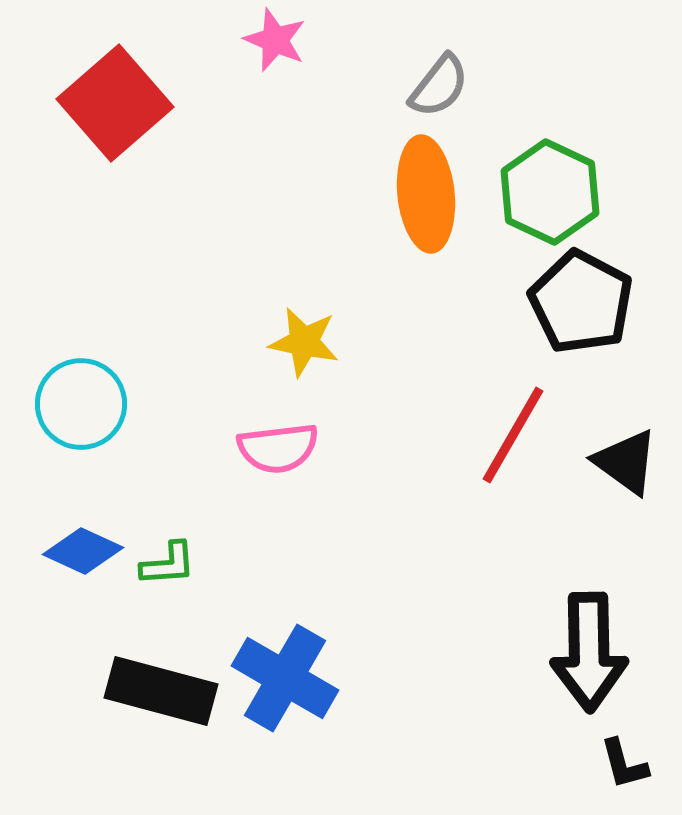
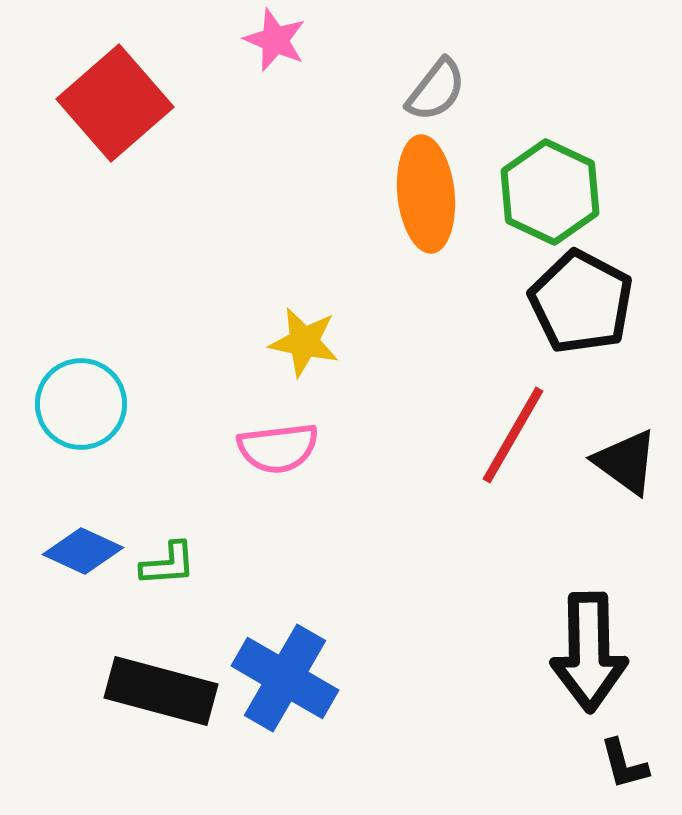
gray semicircle: moved 3 px left, 4 px down
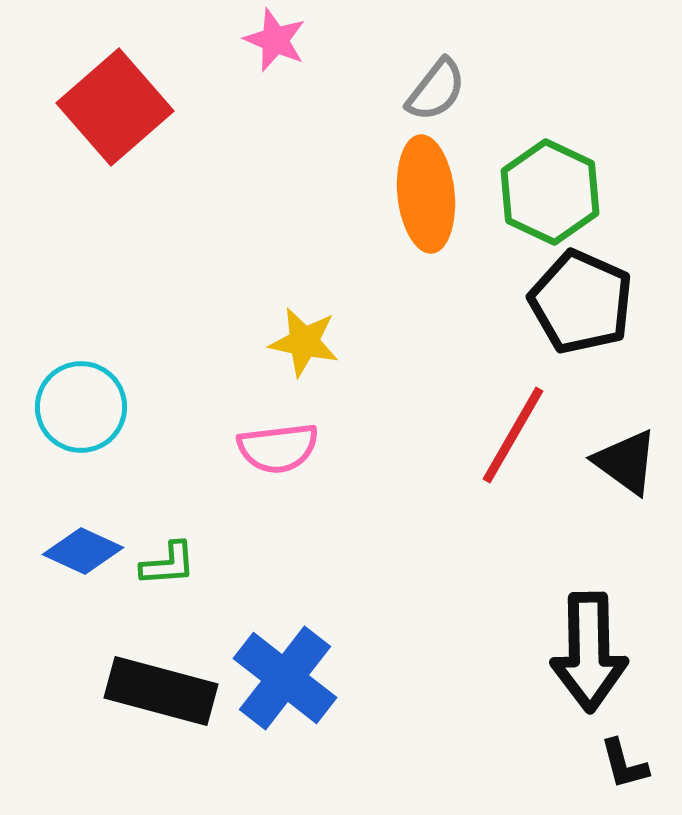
red square: moved 4 px down
black pentagon: rotated 4 degrees counterclockwise
cyan circle: moved 3 px down
blue cross: rotated 8 degrees clockwise
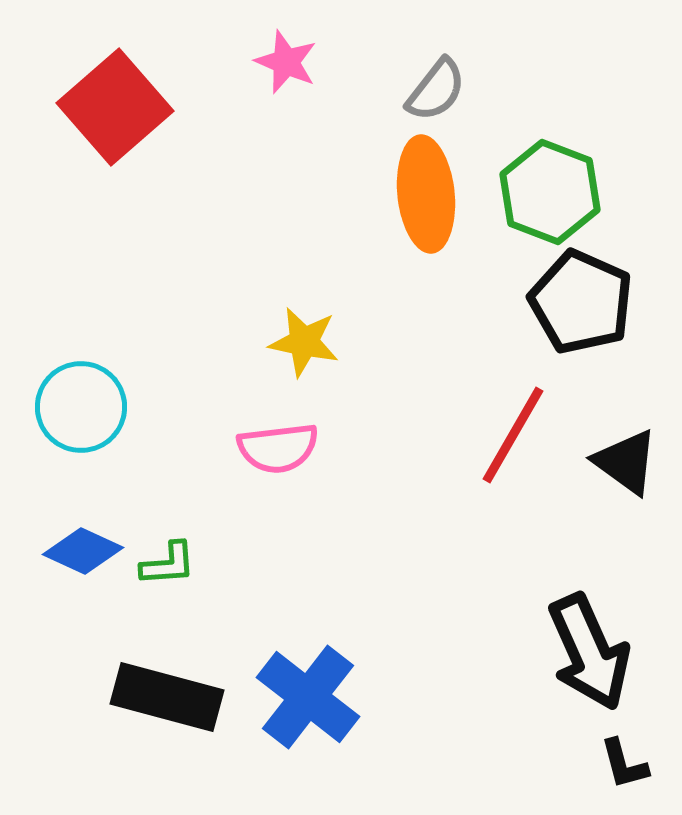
pink star: moved 11 px right, 22 px down
green hexagon: rotated 4 degrees counterclockwise
black arrow: rotated 23 degrees counterclockwise
blue cross: moved 23 px right, 19 px down
black rectangle: moved 6 px right, 6 px down
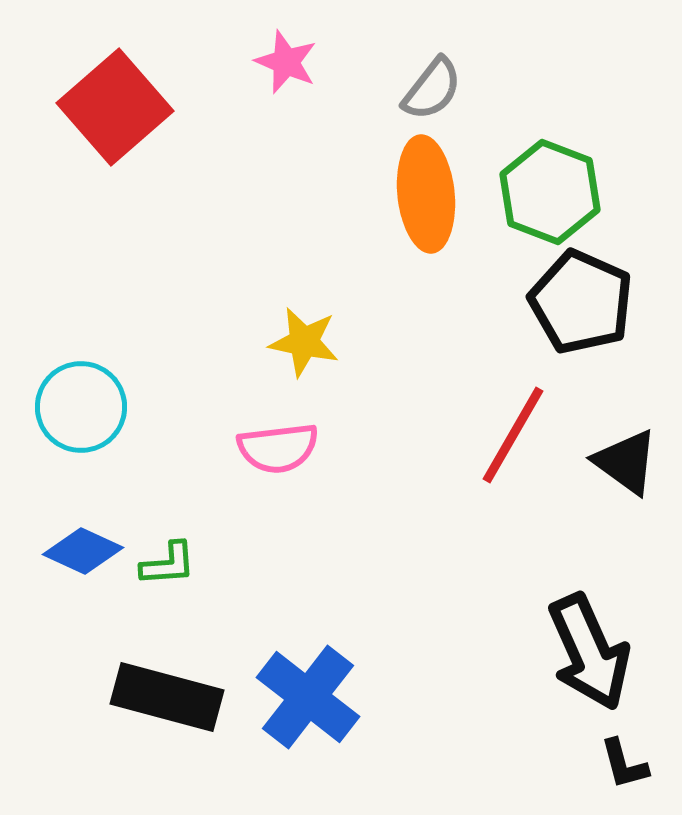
gray semicircle: moved 4 px left, 1 px up
